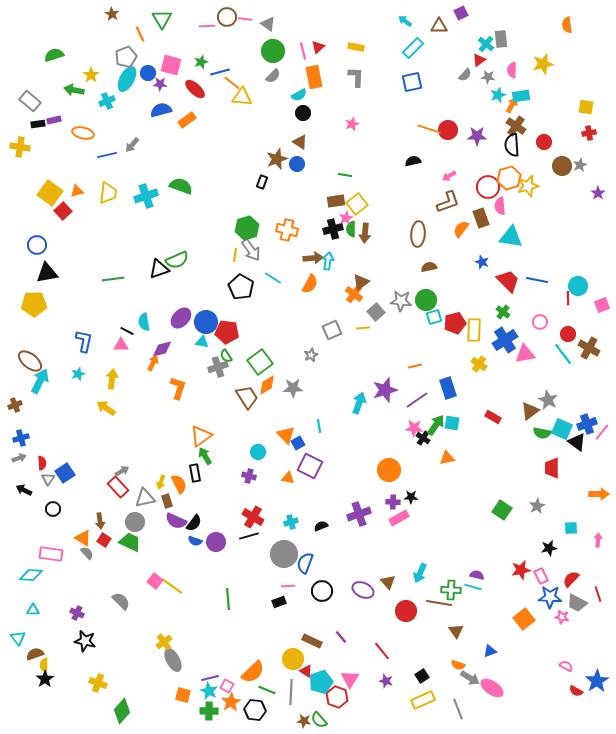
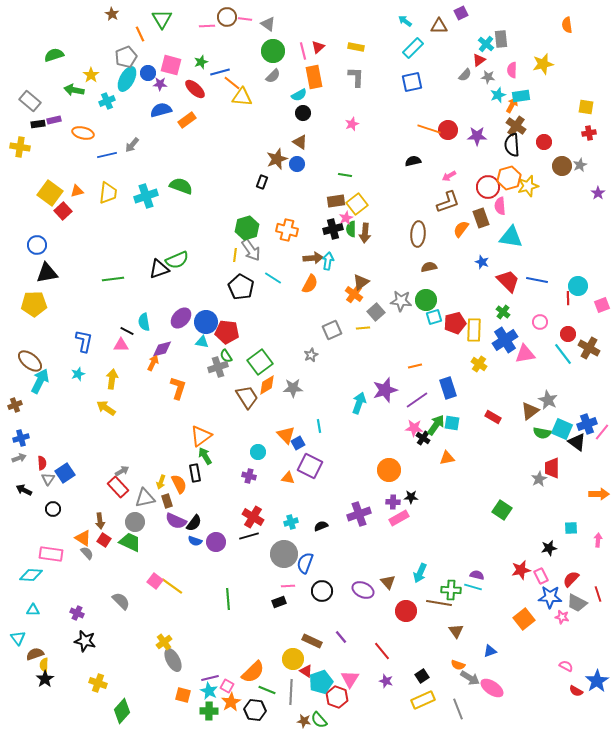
gray star at (537, 506): moved 2 px right, 27 px up
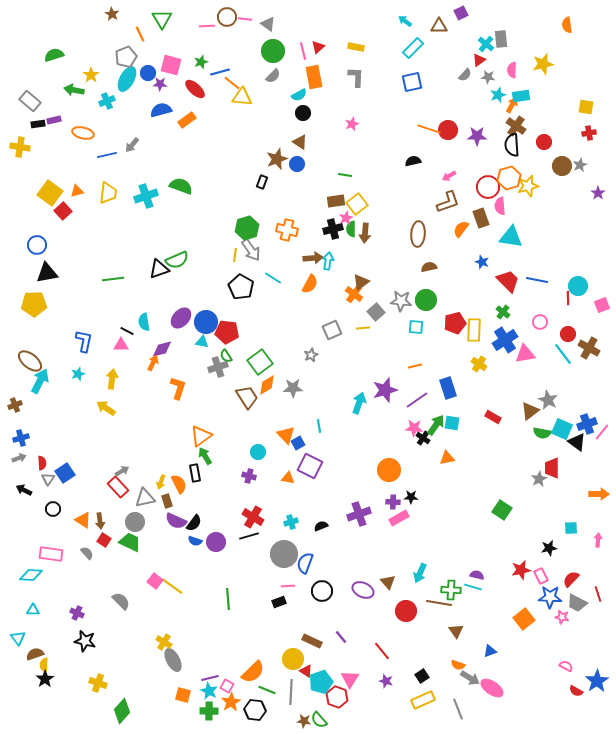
cyan square at (434, 317): moved 18 px left, 10 px down; rotated 21 degrees clockwise
orange triangle at (83, 538): moved 18 px up
yellow cross at (164, 642): rotated 21 degrees counterclockwise
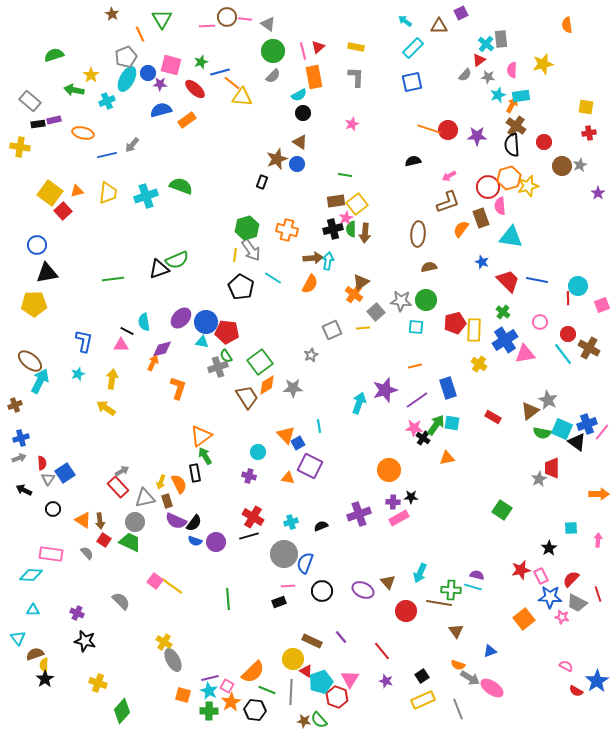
black star at (549, 548): rotated 21 degrees counterclockwise
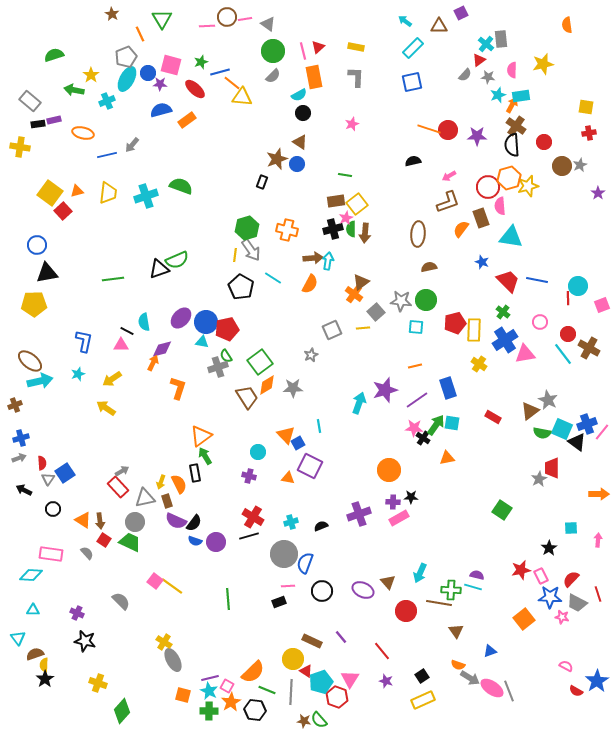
pink line at (245, 19): rotated 16 degrees counterclockwise
red pentagon at (227, 332): moved 3 px up; rotated 20 degrees counterclockwise
yellow arrow at (112, 379): rotated 132 degrees counterclockwise
cyan arrow at (40, 381): rotated 50 degrees clockwise
gray line at (458, 709): moved 51 px right, 18 px up
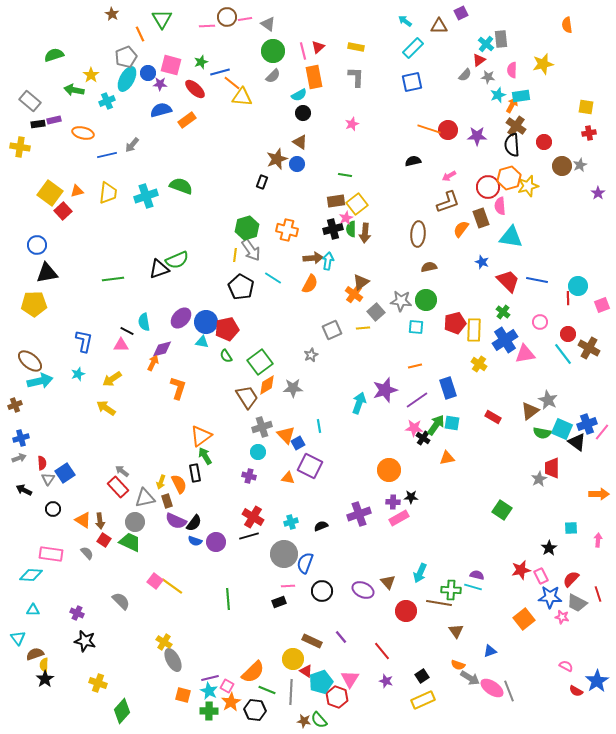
gray cross at (218, 367): moved 44 px right, 60 px down
gray arrow at (122, 471): rotated 112 degrees counterclockwise
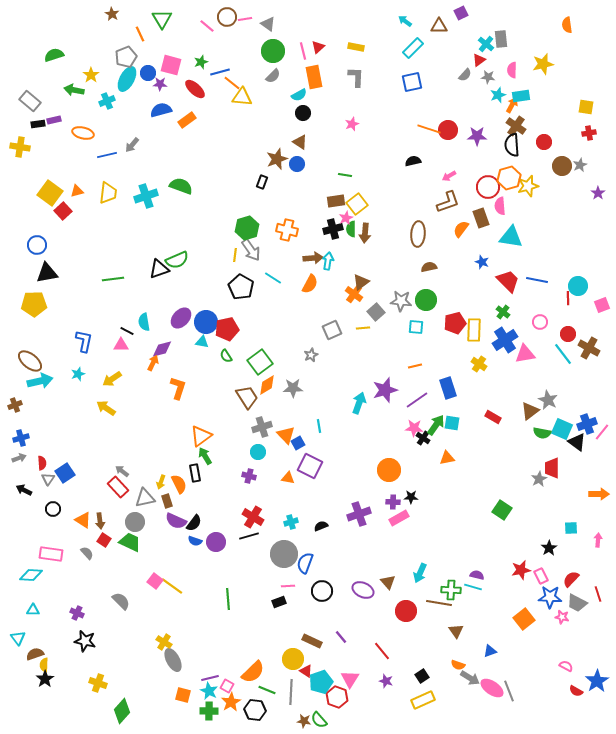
pink line at (207, 26): rotated 42 degrees clockwise
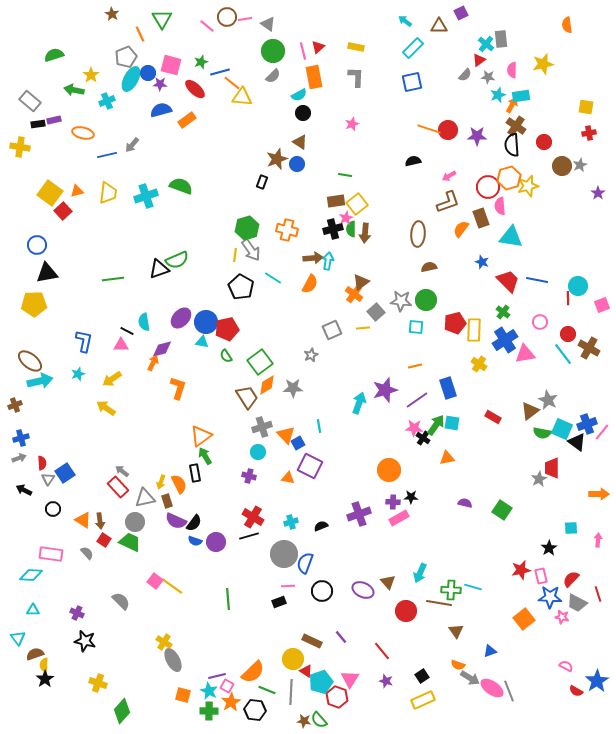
cyan ellipse at (127, 79): moved 4 px right
purple semicircle at (477, 575): moved 12 px left, 72 px up
pink rectangle at (541, 576): rotated 14 degrees clockwise
purple line at (210, 678): moved 7 px right, 2 px up
